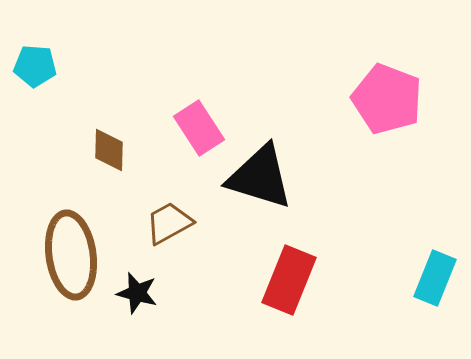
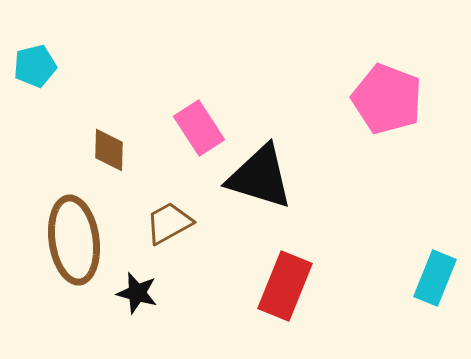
cyan pentagon: rotated 18 degrees counterclockwise
brown ellipse: moved 3 px right, 15 px up
red rectangle: moved 4 px left, 6 px down
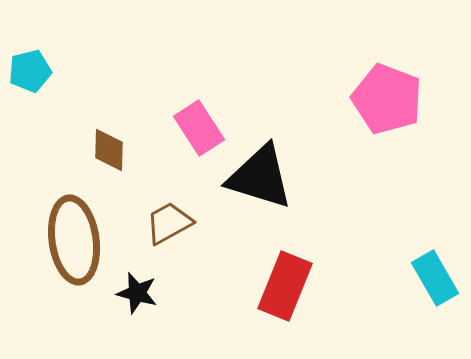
cyan pentagon: moved 5 px left, 5 px down
cyan rectangle: rotated 52 degrees counterclockwise
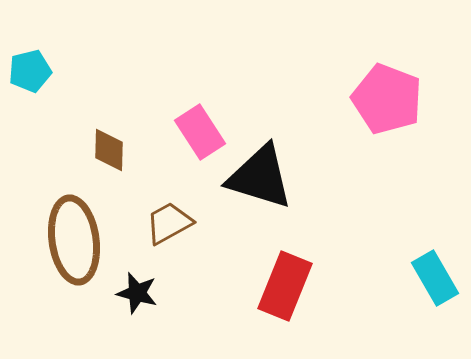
pink rectangle: moved 1 px right, 4 px down
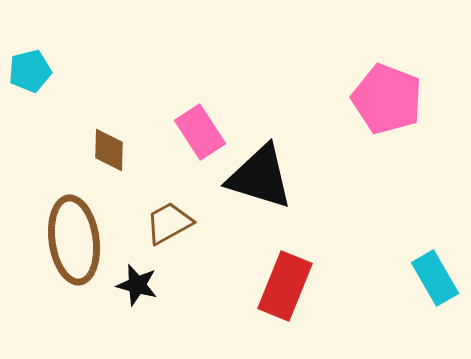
black star: moved 8 px up
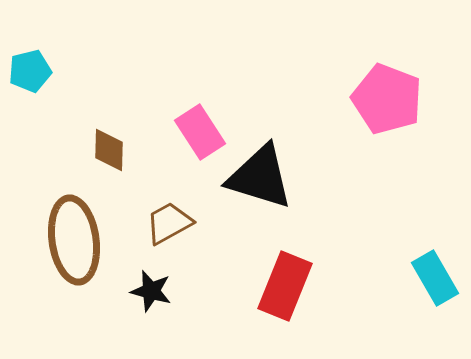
black star: moved 14 px right, 6 px down
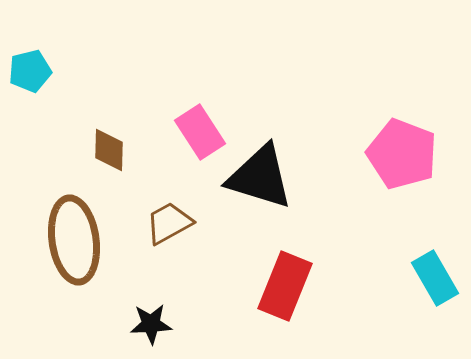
pink pentagon: moved 15 px right, 55 px down
black star: moved 33 px down; rotated 18 degrees counterclockwise
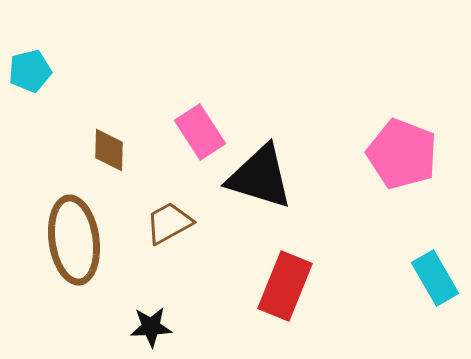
black star: moved 3 px down
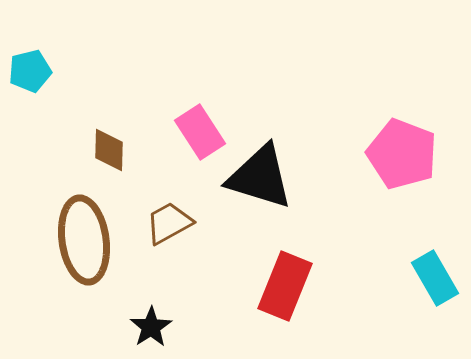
brown ellipse: moved 10 px right
black star: rotated 30 degrees counterclockwise
